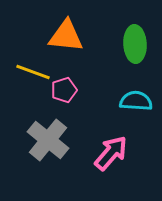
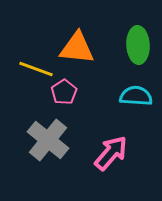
orange triangle: moved 11 px right, 12 px down
green ellipse: moved 3 px right, 1 px down
yellow line: moved 3 px right, 3 px up
pink pentagon: moved 2 px down; rotated 15 degrees counterclockwise
cyan semicircle: moved 5 px up
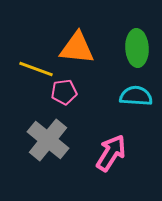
green ellipse: moved 1 px left, 3 px down
pink pentagon: rotated 25 degrees clockwise
pink arrow: rotated 9 degrees counterclockwise
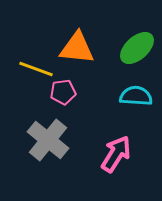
green ellipse: rotated 51 degrees clockwise
pink pentagon: moved 1 px left
pink arrow: moved 5 px right, 1 px down
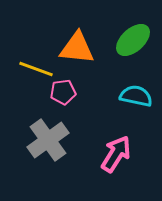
green ellipse: moved 4 px left, 8 px up
cyan semicircle: rotated 8 degrees clockwise
gray cross: rotated 15 degrees clockwise
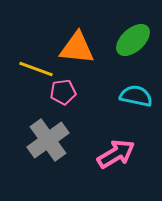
pink arrow: rotated 27 degrees clockwise
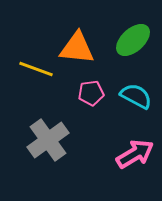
pink pentagon: moved 28 px right, 1 px down
cyan semicircle: rotated 16 degrees clockwise
pink arrow: moved 19 px right
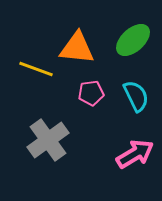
cyan semicircle: rotated 36 degrees clockwise
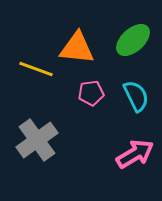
gray cross: moved 11 px left
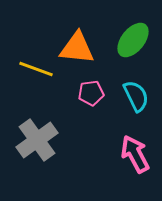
green ellipse: rotated 9 degrees counterclockwise
pink arrow: rotated 87 degrees counterclockwise
